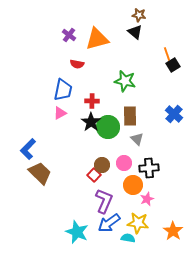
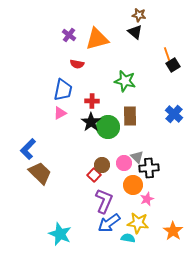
gray triangle: moved 18 px down
cyan star: moved 17 px left, 2 px down
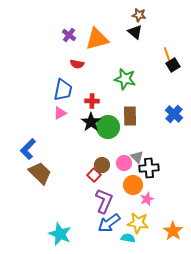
green star: moved 2 px up
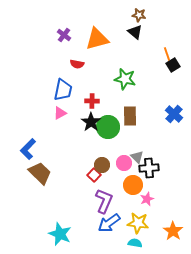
purple cross: moved 5 px left
cyan semicircle: moved 7 px right, 5 px down
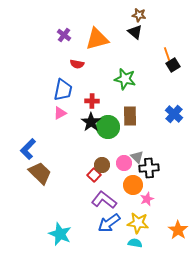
purple L-shape: moved 1 px up; rotated 75 degrees counterclockwise
orange star: moved 5 px right, 1 px up
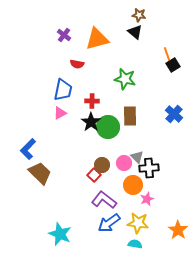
cyan semicircle: moved 1 px down
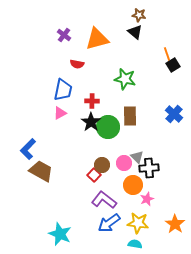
brown trapezoid: moved 1 px right, 2 px up; rotated 15 degrees counterclockwise
orange star: moved 3 px left, 6 px up
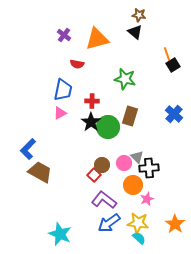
brown rectangle: rotated 18 degrees clockwise
brown trapezoid: moved 1 px left, 1 px down
cyan semicircle: moved 4 px right, 6 px up; rotated 32 degrees clockwise
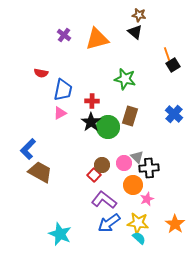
red semicircle: moved 36 px left, 9 px down
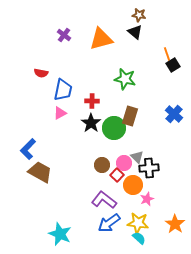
orange triangle: moved 4 px right
black star: moved 1 px down
green circle: moved 6 px right, 1 px down
red square: moved 23 px right
